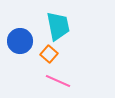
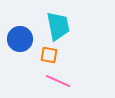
blue circle: moved 2 px up
orange square: moved 1 px down; rotated 30 degrees counterclockwise
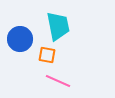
orange square: moved 2 px left
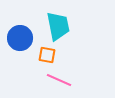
blue circle: moved 1 px up
pink line: moved 1 px right, 1 px up
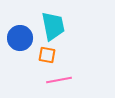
cyan trapezoid: moved 5 px left
pink line: rotated 35 degrees counterclockwise
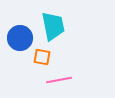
orange square: moved 5 px left, 2 px down
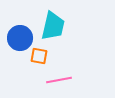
cyan trapezoid: rotated 24 degrees clockwise
orange square: moved 3 px left, 1 px up
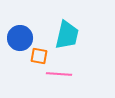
cyan trapezoid: moved 14 px right, 9 px down
pink line: moved 6 px up; rotated 15 degrees clockwise
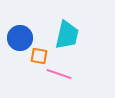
pink line: rotated 15 degrees clockwise
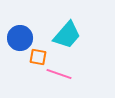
cyan trapezoid: rotated 28 degrees clockwise
orange square: moved 1 px left, 1 px down
